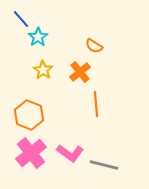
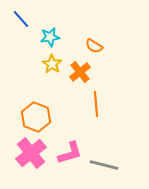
cyan star: moved 12 px right; rotated 24 degrees clockwise
yellow star: moved 9 px right, 6 px up
orange hexagon: moved 7 px right, 2 px down
pink L-shape: rotated 52 degrees counterclockwise
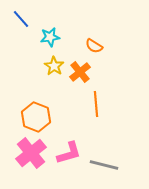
yellow star: moved 2 px right, 2 px down
pink L-shape: moved 1 px left
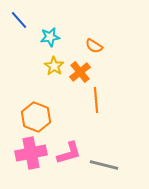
blue line: moved 2 px left, 1 px down
orange line: moved 4 px up
pink cross: rotated 28 degrees clockwise
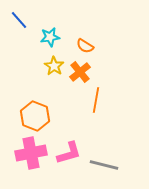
orange semicircle: moved 9 px left
orange line: rotated 15 degrees clockwise
orange hexagon: moved 1 px left, 1 px up
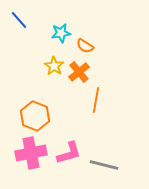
cyan star: moved 11 px right, 4 px up
orange cross: moved 1 px left
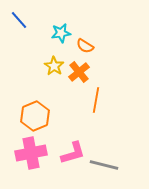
orange hexagon: rotated 16 degrees clockwise
pink L-shape: moved 4 px right
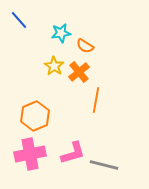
pink cross: moved 1 px left, 1 px down
